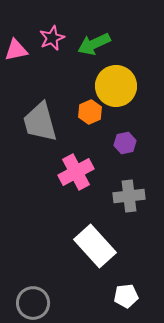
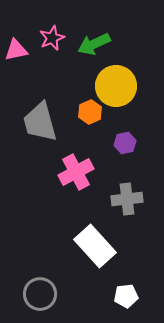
gray cross: moved 2 px left, 3 px down
gray circle: moved 7 px right, 9 px up
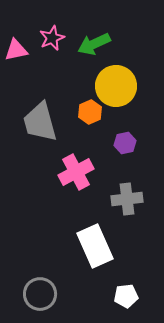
white rectangle: rotated 18 degrees clockwise
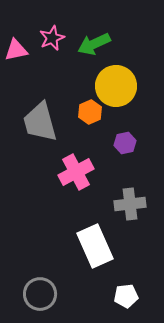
gray cross: moved 3 px right, 5 px down
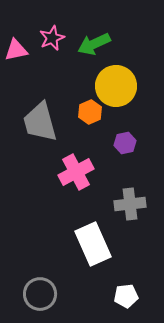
white rectangle: moved 2 px left, 2 px up
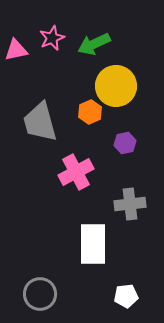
white rectangle: rotated 24 degrees clockwise
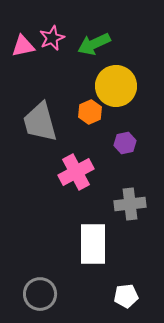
pink triangle: moved 7 px right, 4 px up
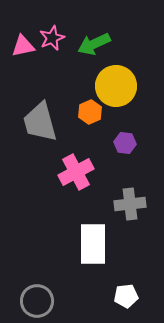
purple hexagon: rotated 20 degrees clockwise
gray circle: moved 3 px left, 7 px down
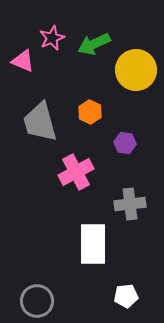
pink triangle: moved 15 px down; rotated 35 degrees clockwise
yellow circle: moved 20 px right, 16 px up
orange hexagon: rotated 10 degrees counterclockwise
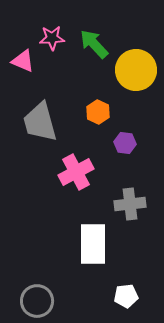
pink star: rotated 20 degrees clockwise
green arrow: rotated 72 degrees clockwise
orange hexagon: moved 8 px right
